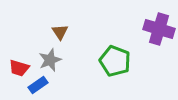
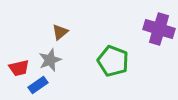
brown triangle: rotated 24 degrees clockwise
green pentagon: moved 2 px left
red trapezoid: rotated 30 degrees counterclockwise
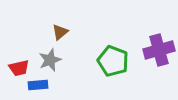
purple cross: moved 21 px down; rotated 32 degrees counterclockwise
blue rectangle: rotated 30 degrees clockwise
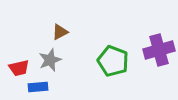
brown triangle: rotated 12 degrees clockwise
blue rectangle: moved 2 px down
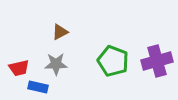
purple cross: moved 2 px left, 11 px down
gray star: moved 6 px right, 4 px down; rotated 20 degrees clockwise
blue rectangle: rotated 18 degrees clockwise
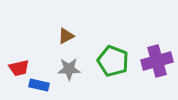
brown triangle: moved 6 px right, 4 px down
gray star: moved 13 px right, 5 px down
blue rectangle: moved 1 px right, 2 px up
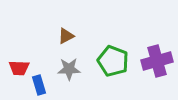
red trapezoid: rotated 15 degrees clockwise
blue rectangle: rotated 60 degrees clockwise
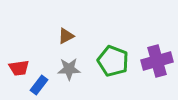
red trapezoid: rotated 10 degrees counterclockwise
blue rectangle: rotated 54 degrees clockwise
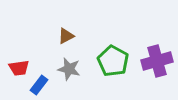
green pentagon: rotated 8 degrees clockwise
gray star: rotated 15 degrees clockwise
